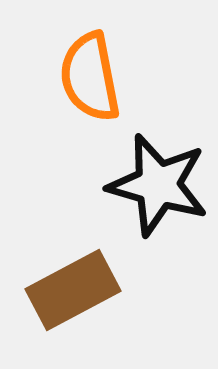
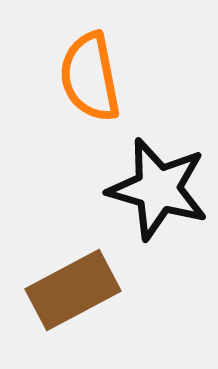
black star: moved 4 px down
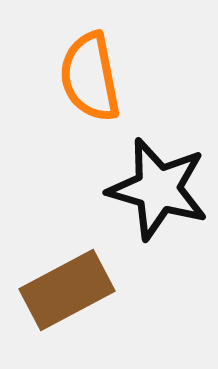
brown rectangle: moved 6 px left
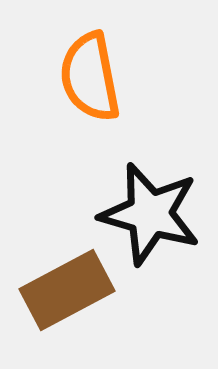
black star: moved 8 px left, 25 px down
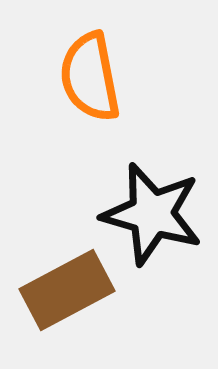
black star: moved 2 px right
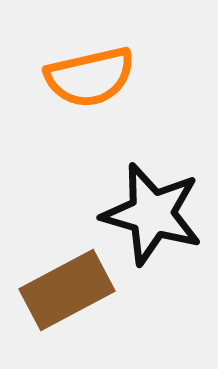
orange semicircle: rotated 92 degrees counterclockwise
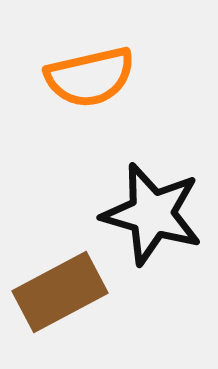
brown rectangle: moved 7 px left, 2 px down
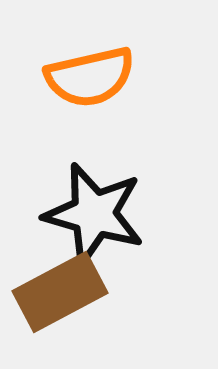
black star: moved 58 px left
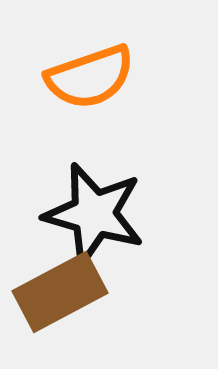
orange semicircle: rotated 6 degrees counterclockwise
